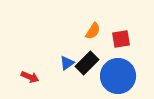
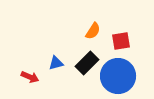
red square: moved 2 px down
blue triangle: moved 11 px left; rotated 21 degrees clockwise
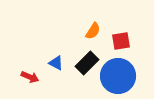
blue triangle: rotated 42 degrees clockwise
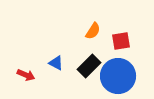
black rectangle: moved 2 px right, 3 px down
red arrow: moved 4 px left, 2 px up
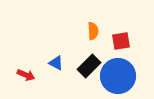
orange semicircle: rotated 36 degrees counterclockwise
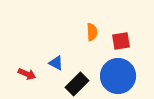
orange semicircle: moved 1 px left, 1 px down
black rectangle: moved 12 px left, 18 px down
red arrow: moved 1 px right, 1 px up
